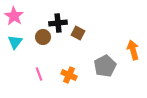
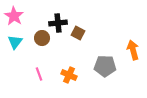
brown circle: moved 1 px left, 1 px down
gray pentagon: rotated 30 degrees clockwise
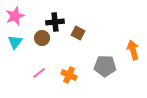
pink star: moved 1 px right; rotated 18 degrees clockwise
black cross: moved 3 px left, 1 px up
pink line: moved 1 px up; rotated 72 degrees clockwise
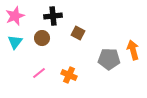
black cross: moved 2 px left, 6 px up
gray pentagon: moved 4 px right, 7 px up
